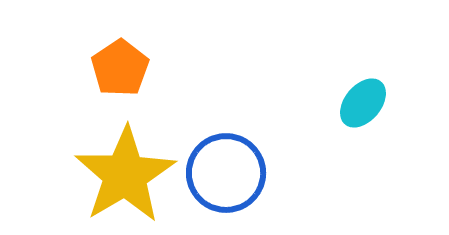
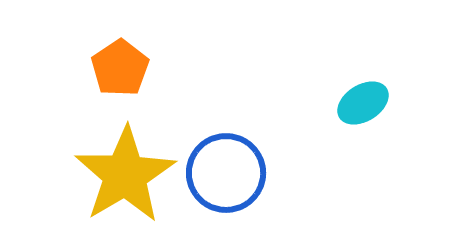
cyan ellipse: rotated 18 degrees clockwise
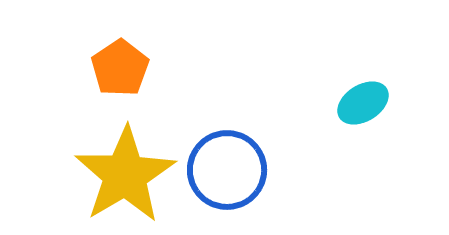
blue circle: moved 1 px right, 3 px up
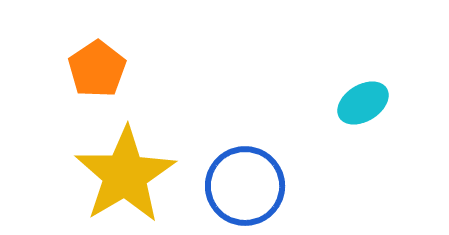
orange pentagon: moved 23 px left, 1 px down
blue circle: moved 18 px right, 16 px down
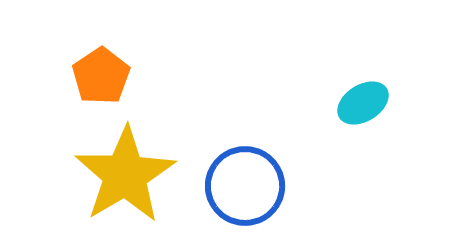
orange pentagon: moved 4 px right, 7 px down
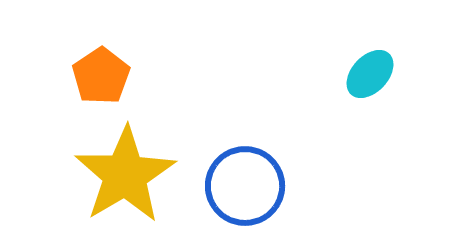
cyan ellipse: moved 7 px right, 29 px up; rotated 15 degrees counterclockwise
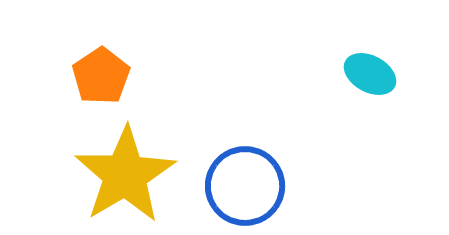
cyan ellipse: rotated 75 degrees clockwise
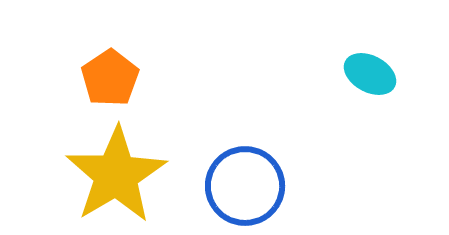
orange pentagon: moved 9 px right, 2 px down
yellow star: moved 9 px left
